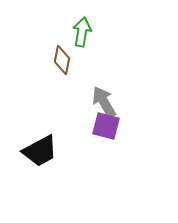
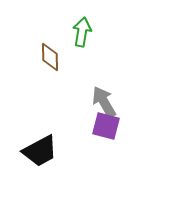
brown diamond: moved 12 px left, 3 px up; rotated 12 degrees counterclockwise
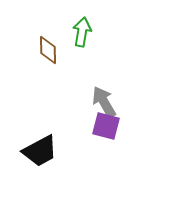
brown diamond: moved 2 px left, 7 px up
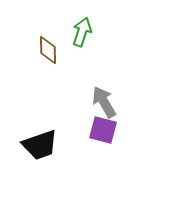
green arrow: rotated 8 degrees clockwise
purple square: moved 3 px left, 4 px down
black trapezoid: moved 6 px up; rotated 9 degrees clockwise
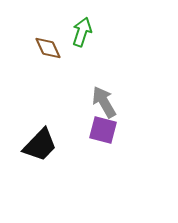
brown diamond: moved 2 px up; rotated 24 degrees counterclockwise
black trapezoid: rotated 27 degrees counterclockwise
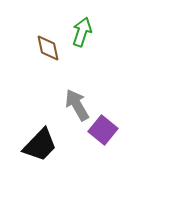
brown diamond: rotated 12 degrees clockwise
gray arrow: moved 27 px left, 3 px down
purple square: rotated 24 degrees clockwise
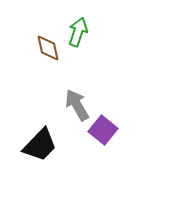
green arrow: moved 4 px left
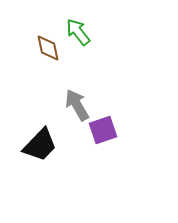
green arrow: rotated 56 degrees counterclockwise
purple square: rotated 32 degrees clockwise
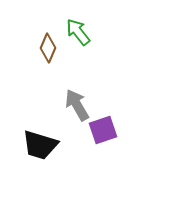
brown diamond: rotated 36 degrees clockwise
black trapezoid: rotated 63 degrees clockwise
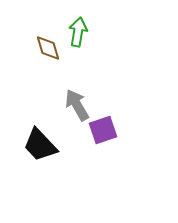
green arrow: rotated 48 degrees clockwise
brown diamond: rotated 40 degrees counterclockwise
black trapezoid: rotated 30 degrees clockwise
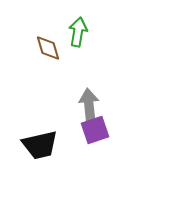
gray arrow: moved 12 px right; rotated 24 degrees clockwise
purple square: moved 8 px left
black trapezoid: rotated 60 degrees counterclockwise
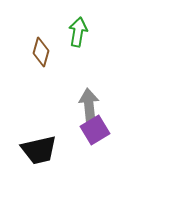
brown diamond: moved 7 px left, 4 px down; rotated 32 degrees clockwise
purple square: rotated 12 degrees counterclockwise
black trapezoid: moved 1 px left, 5 px down
